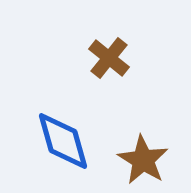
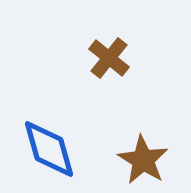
blue diamond: moved 14 px left, 8 px down
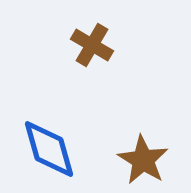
brown cross: moved 17 px left, 13 px up; rotated 9 degrees counterclockwise
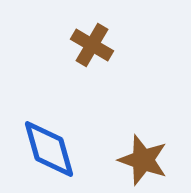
brown star: rotated 12 degrees counterclockwise
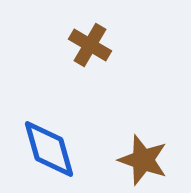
brown cross: moved 2 px left
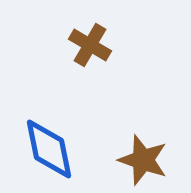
blue diamond: rotated 4 degrees clockwise
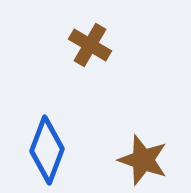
blue diamond: moved 2 px left, 1 px down; rotated 32 degrees clockwise
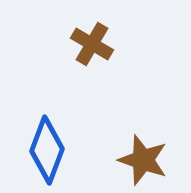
brown cross: moved 2 px right, 1 px up
